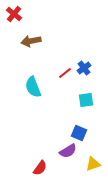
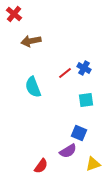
blue cross: rotated 24 degrees counterclockwise
red semicircle: moved 1 px right, 2 px up
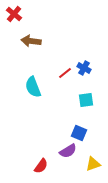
brown arrow: rotated 18 degrees clockwise
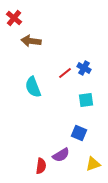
red cross: moved 4 px down
purple semicircle: moved 7 px left, 4 px down
red semicircle: rotated 28 degrees counterclockwise
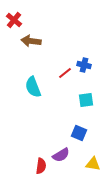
red cross: moved 2 px down
blue cross: moved 3 px up; rotated 16 degrees counterclockwise
yellow triangle: rotated 28 degrees clockwise
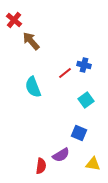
brown arrow: rotated 42 degrees clockwise
cyan square: rotated 28 degrees counterclockwise
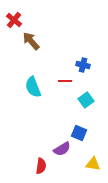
blue cross: moved 1 px left
red line: moved 8 px down; rotated 40 degrees clockwise
purple semicircle: moved 1 px right, 6 px up
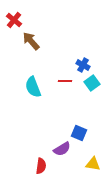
blue cross: rotated 16 degrees clockwise
cyan square: moved 6 px right, 17 px up
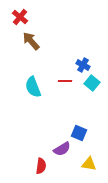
red cross: moved 6 px right, 3 px up
cyan square: rotated 14 degrees counterclockwise
yellow triangle: moved 4 px left
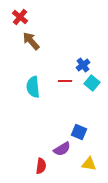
blue cross: rotated 24 degrees clockwise
cyan semicircle: rotated 15 degrees clockwise
blue square: moved 1 px up
